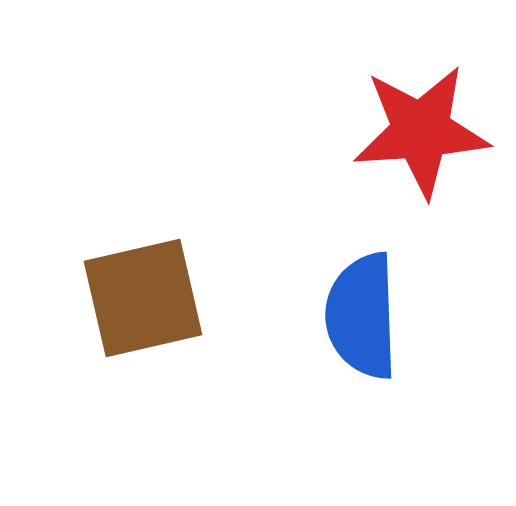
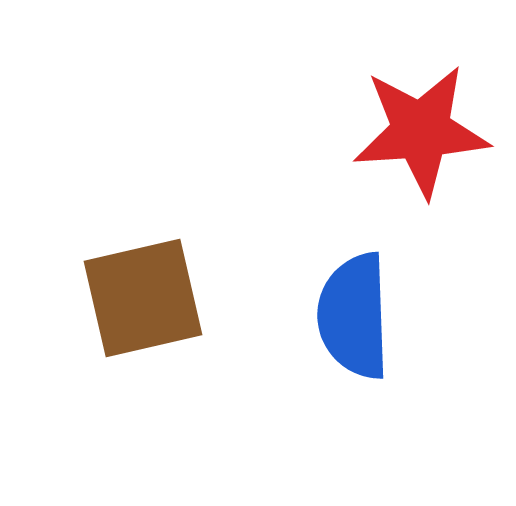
blue semicircle: moved 8 px left
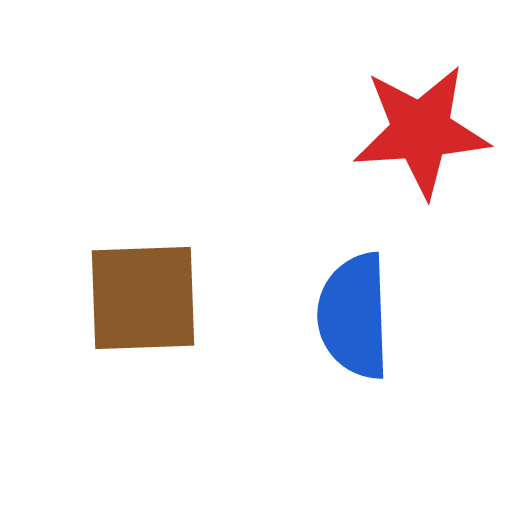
brown square: rotated 11 degrees clockwise
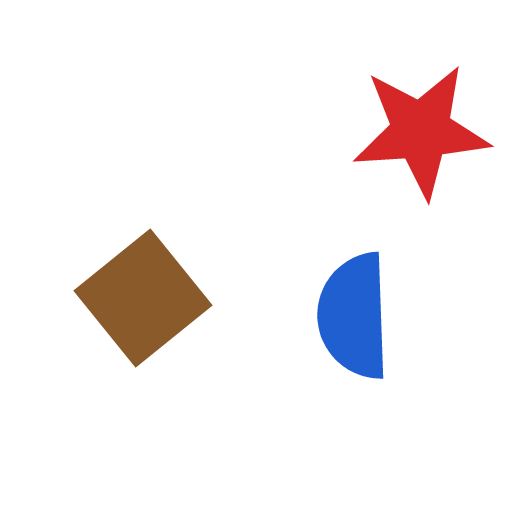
brown square: rotated 37 degrees counterclockwise
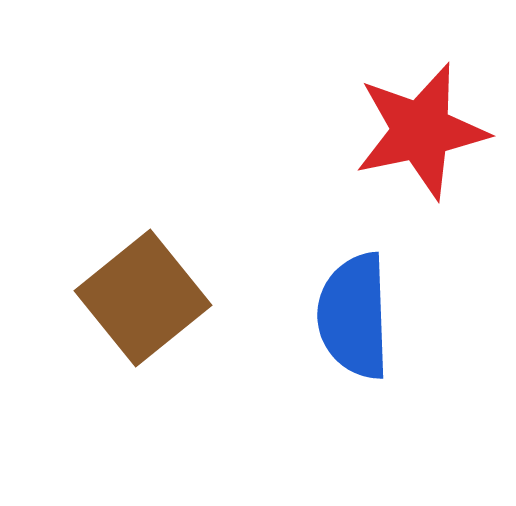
red star: rotated 8 degrees counterclockwise
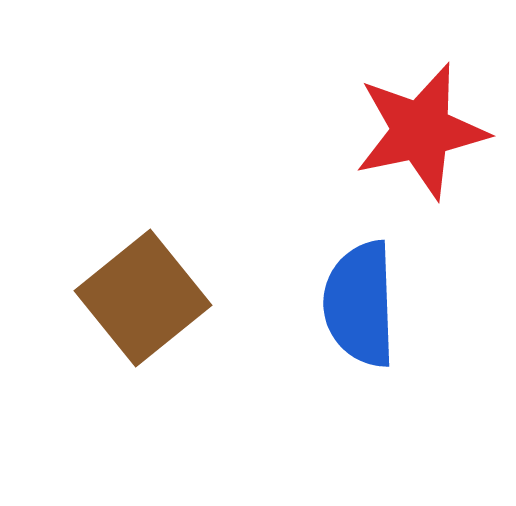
blue semicircle: moved 6 px right, 12 px up
